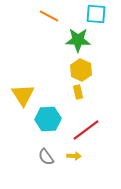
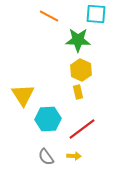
red line: moved 4 px left, 1 px up
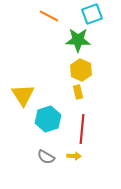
cyan square: moved 4 px left; rotated 25 degrees counterclockwise
cyan hexagon: rotated 15 degrees counterclockwise
red line: rotated 48 degrees counterclockwise
gray semicircle: rotated 24 degrees counterclockwise
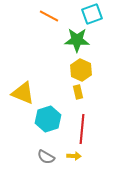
green star: moved 1 px left
yellow triangle: moved 2 px up; rotated 35 degrees counterclockwise
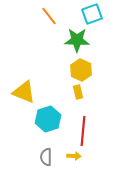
orange line: rotated 24 degrees clockwise
yellow triangle: moved 1 px right, 1 px up
red line: moved 1 px right, 2 px down
gray semicircle: rotated 60 degrees clockwise
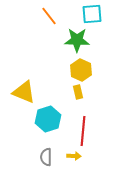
cyan square: rotated 15 degrees clockwise
